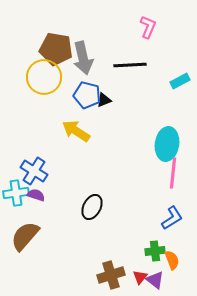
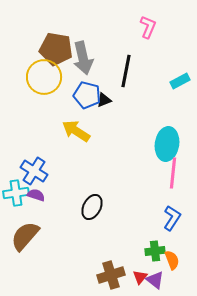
black line: moved 4 px left, 6 px down; rotated 76 degrees counterclockwise
blue L-shape: rotated 25 degrees counterclockwise
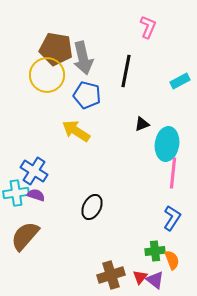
yellow circle: moved 3 px right, 2 px up
black triangle: moved 38 px right, 24 px down
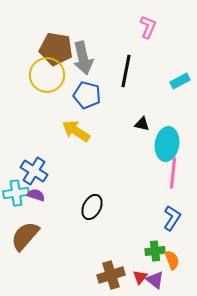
black triangle: rotated 35 degrees clockwise
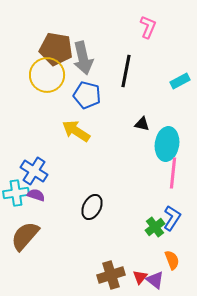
green cross: moved 24 px up; rotated 30 degrees counterclockwise
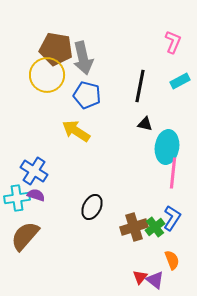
pink L-shape: moved 25 px right, 15 px down
black line: moved 14 px right, 15 px down
black triangle: moved 3 px right
cyan ellipse: moved 3 px down
cyan cross: moved 1 px right, 5 px down
brown cross: moved 23 px right, 48 px up
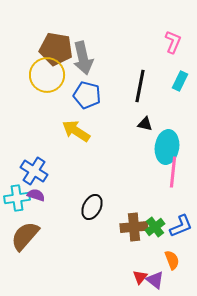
cyan rectangle: rotated 36 degrees counterclockwise
pink line: moved 1 px up
blue L-shape: moved 9 px right, 8 px down; rotated 35 degrees clockwise
brown cross: rotated 12 degrees clockwise
